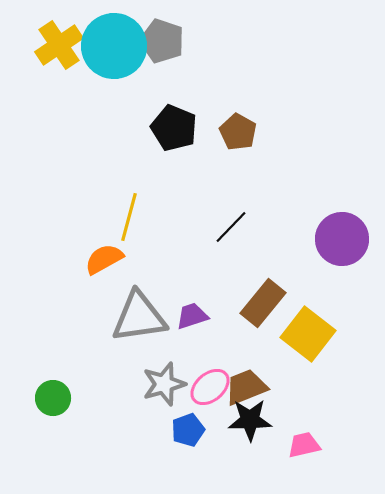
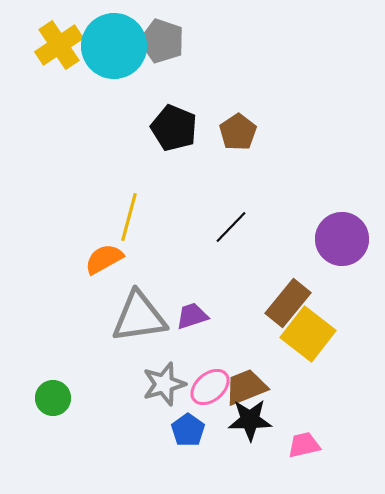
brown pentagon: rotated 9 degrees clockwise
brown rectangle: moved 25 px right
blue pentagon: rotated 16 degrees counterclockwise
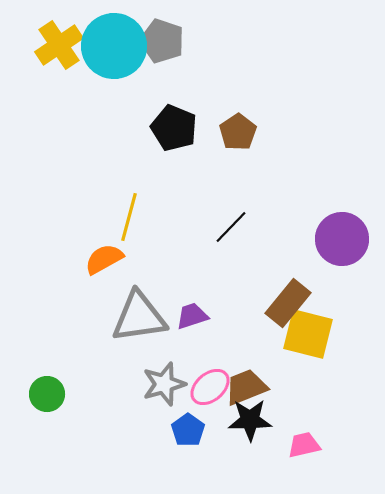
yellow square: rotated 24 degrees counterclockwise
green circle: moved 6 px left, 4 px up
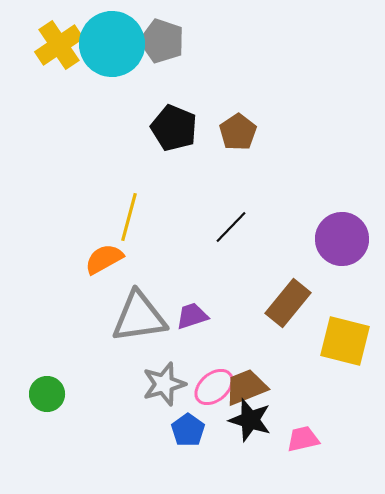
cyan circle: moved 2 px left, 2 px up
yellow square: moved 37 px right, 7 px down
pink ellipse: moved 4 px right
black star: rotated 18 degrees clockwise
pink trapezoid: moved 1 px left, 6 px up
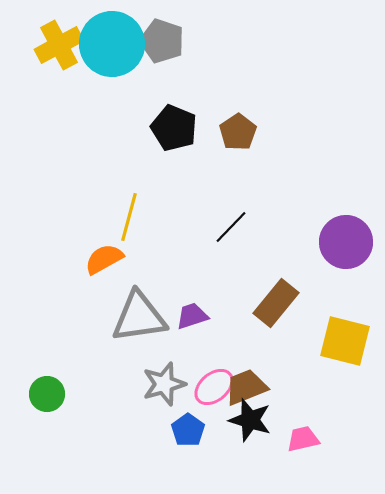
yellow cross: rotated 6 degrees clockwise
purple circle: moved 4 px right, 3 px down
brown rectangle: moved 12 px left
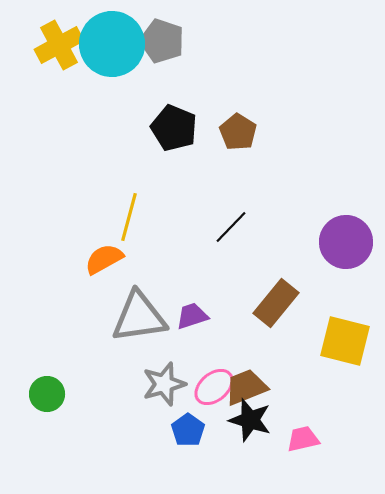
brown pentagon: rotated 6 degrees counterclockwise
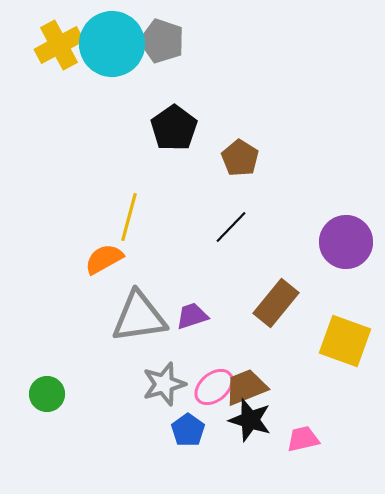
black pentagon: rotated 15 degrees clockwise
brown pentagon: moved 2 px right, 26 px down
yellow square: rotated 6 degrees clockwise
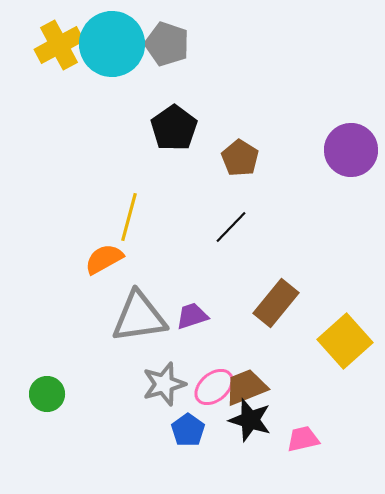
gray pentagon: moved 5 px right, 3 px down
purple circle: moved 5 px right, 92 px up
yellow square: rotated 28 degrees clockwise
